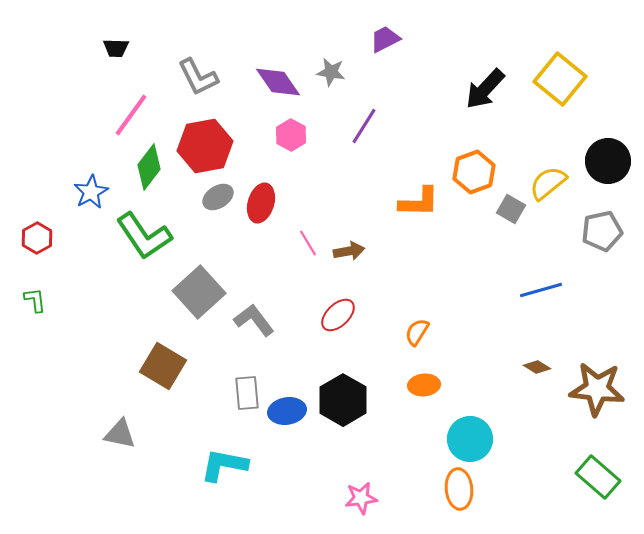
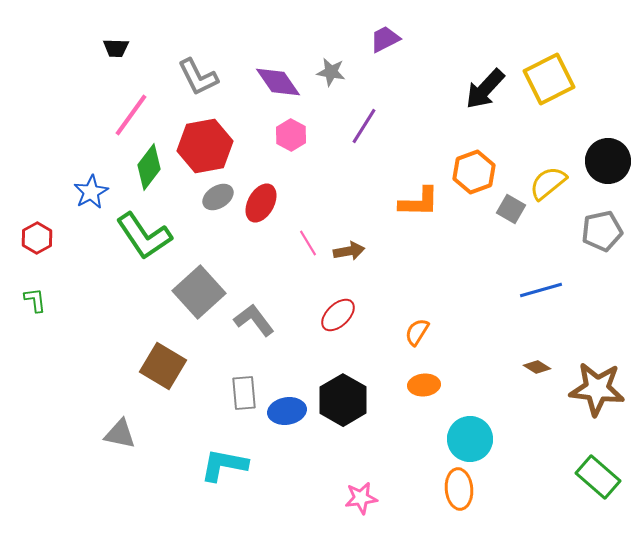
yellow square at (560, 79): moved 11 px left; rotated 24 degrees clockwise
red ellipse at (261, 203): rotated 12 degrees clockwise
gray rectangle at (247, 393): moved 3 px left
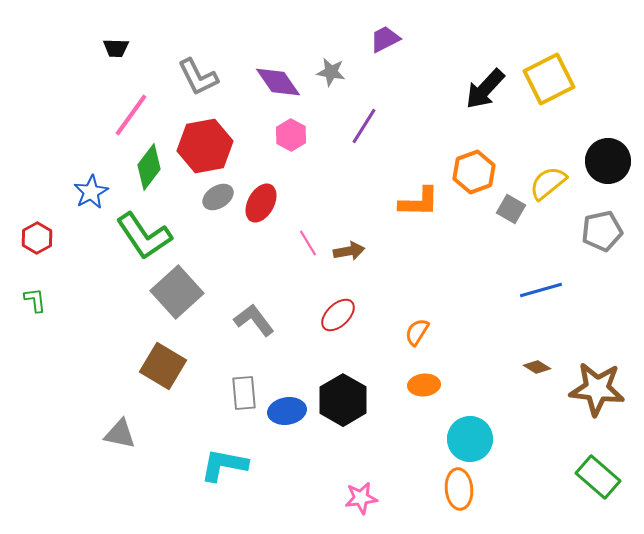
gray square at (199, 292): moved 22 px left
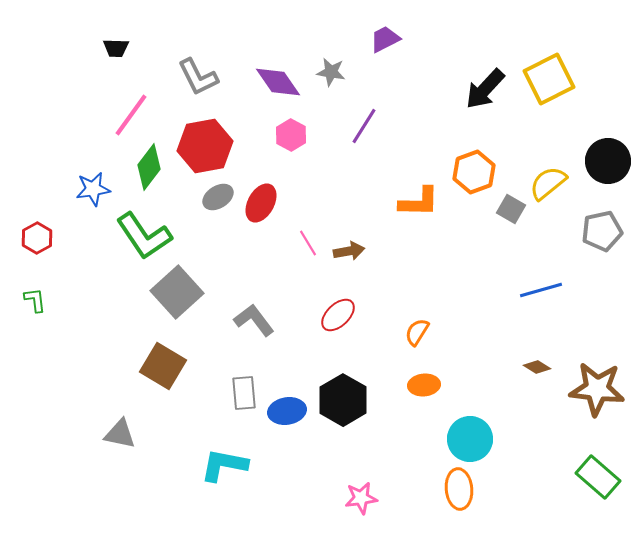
blue star at (91, 192): moved 2 px right, 3 px up; rotated 20 degrees clockwise
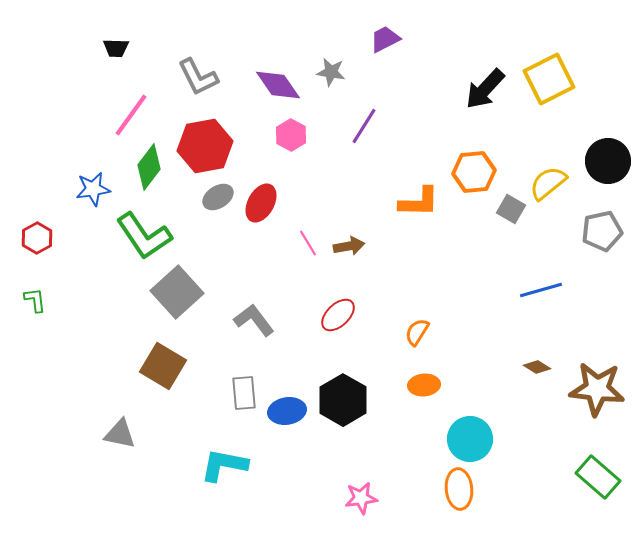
purple diamond at (278, 82): moved 3 px down
orange hexagon at (474, 172): rotated 15 degrees clockwise
brown arrow at (349, 251): moved 5 px up
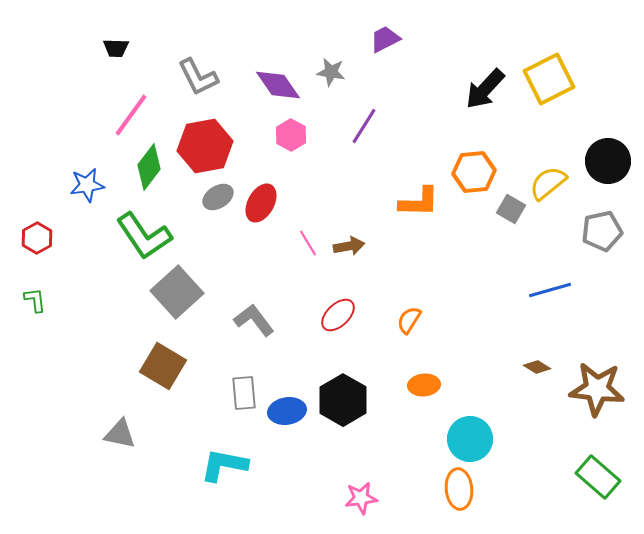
blue star at (93, 189): moved 6 px left, 4 px up
blue line at (541, 290): moved 9 px right
orange semicircle at (417, 332): moved 8 px left, 12 px up
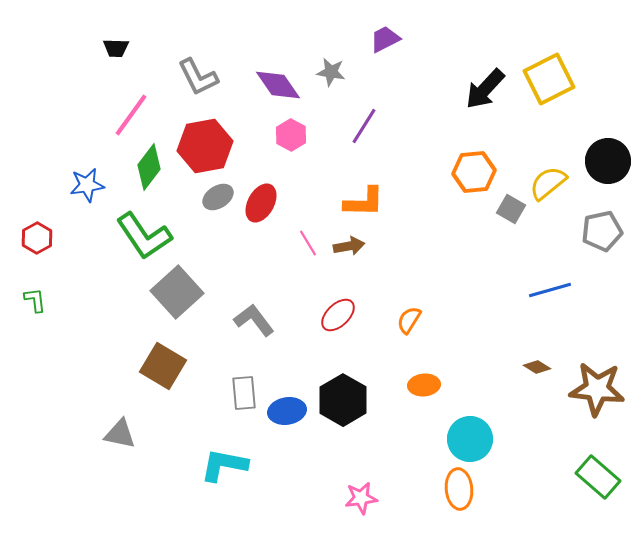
orange L-shape at (419, 202): moved 55 px left
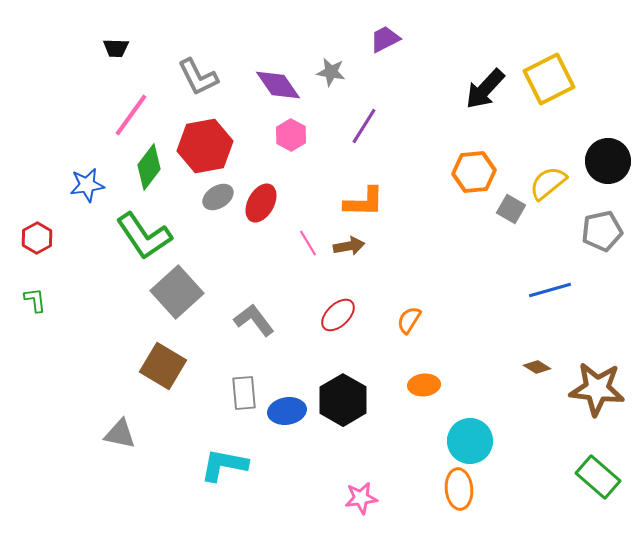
cyan circle at (470, 439): moved 2 px down
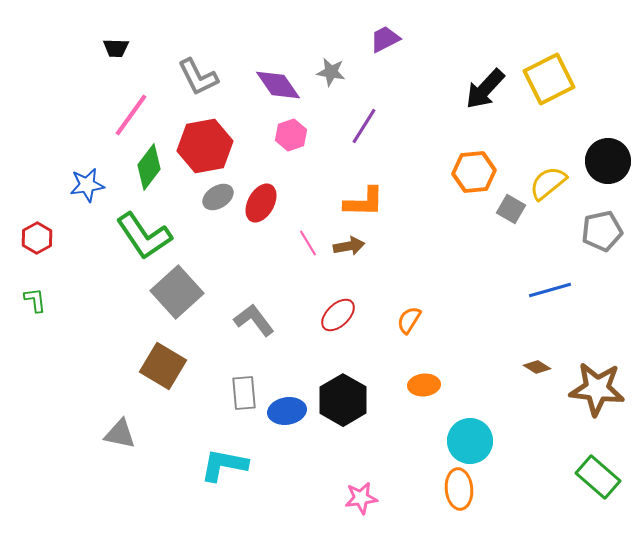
pink hexagon at (291, 135): rotated 12 degrees clockwise
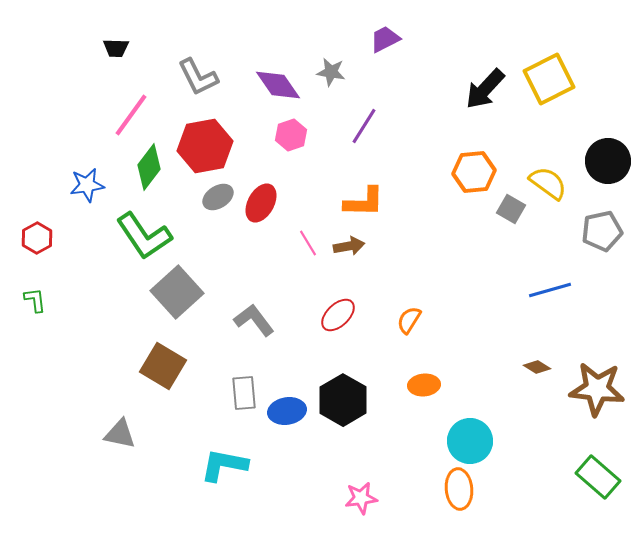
yellow semicircle at (548, 183): rotated 75 degrees clockwise
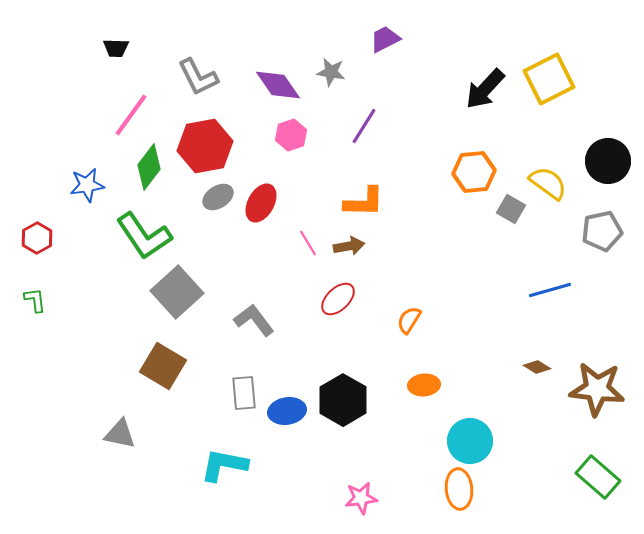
red ellipse at (338, 315): moved 16 px up
